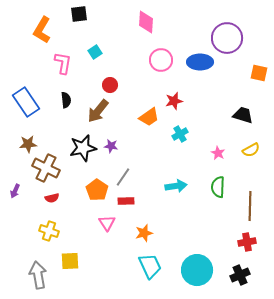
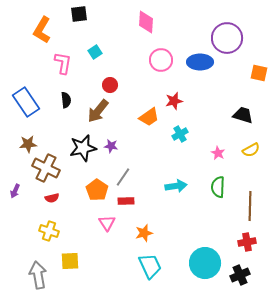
cyan circle: moved 8 px right, 7 px up
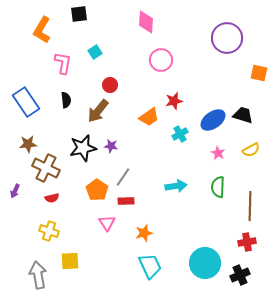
blue ellipse: moved 13 px right, 58 px down; rotated 35 degrees counterclockwise
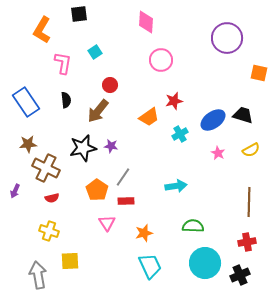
green semicircle: moved 25 px left, 39 px down; rotated 90 degrees clockwise
brown line: moved 1 px left, 4 px up
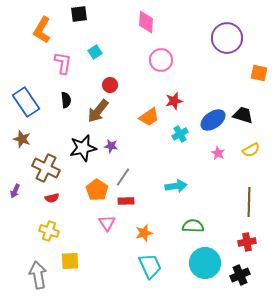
brown star: moved 6 px left, 5 px up; rotated 24 degrees clockwise
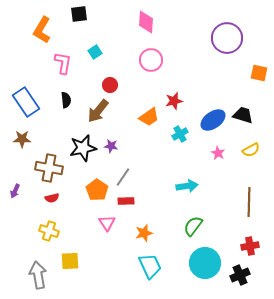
pink circle: moved 10 px left
brown star: rotated 18 degrees counterclockwise
brown cross: moved 3 px right; rotated 16 degrees counterclockwise
cyan arrow: moved 11 px right
green semicircle: rotated 55 degrees counterclockwise
red cross: moved 3 px right, 4 px down
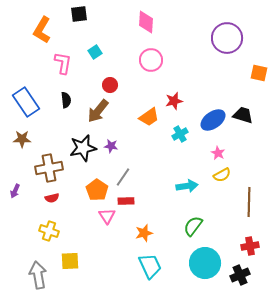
yellow semicircle: moved 29 px left, 25 px down
brown cross: rotated 20 degrees counterclockwise
pink triangle: moved 7 px up
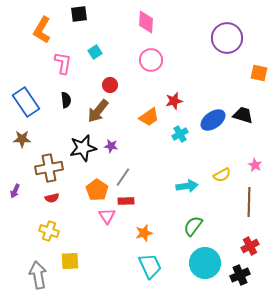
pink star: moved 37 px right, 12 px down
red cross: rotated 18 degrees counterclockwise
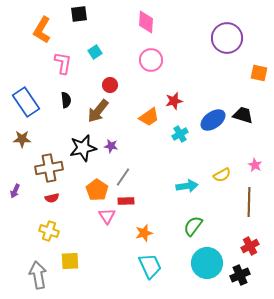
cyan circle: moved 2 px right
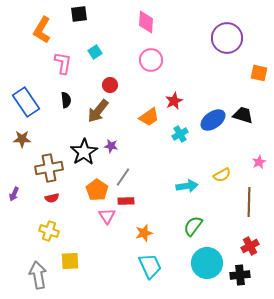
red star: rotated 12 degrees counterclockwise
black star: moved 1 px right, 4 px down; rotated 20 degrees counterclockwise
pink star: moved 4 px right, 3 px up; rotated 16 degrees clockwise
purple arrow: moved 1 px left, 3 px down
black cross: rotated 18 degrees clockwise
